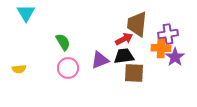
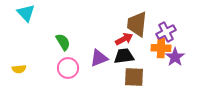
cyan triangle: rotated 12 degrees counterclockwise
purple cross: moved 2 px left, 2 px up; rotated 18 degrees counterclockwise
purple triangle: moved 1 px left, 2 px up
brown square: moved 4 px down
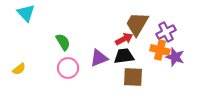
brown trapezoid: rotated 24 degrees clockwise
orange cross: moved 1 px left, 2 px down; rotated 12 degrees clockwise
purple star: rotated 18 degrees counterclockwise
yellow semicircle: rotated 32 degrees counterclockwise
brown square: moved 1 px left
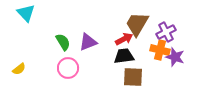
purple triangle: moved 11 px left, 16 px up
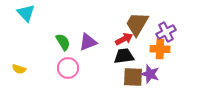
orange cross: moved 1 px up; rotated 12 degrees counterclockwise
purple star: moved 25 px left, 17 px down
yellow semicircle: rotated 56 degrees clockwise
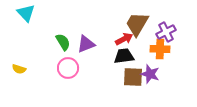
purple triangle: moved 2 px left, 2 px down
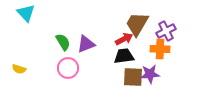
purple cross: moved 1 px up
purple star: rotated 24 degrees counterclockwise
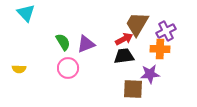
yellow semicircle: rotated 16 degrees counterclockwise
brown square: moved 12 px down
